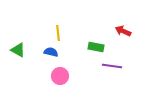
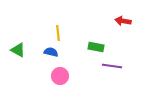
red arrow: moved 10 px up; rotated 14 degrees counterclockwise
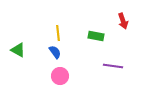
red arrow: rotated 119 degrees counterclockwise
green rectangle: moved 11 px up
blue semicircle: moved 4 px right; rotated 40 degrees clockwise
purple line: moved 1 px right
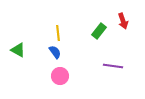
green rectangle: moved 3 px right, 5 px up; rotated 63 degrees counterclockwise
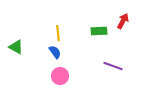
red arrow: rotated 133 degrees counterclockwise
green rectangle: rotated 49 degrees clockwise
green triangle: moved 2 px left, 3 px up
purple line: rotated 12 degrees clockwise
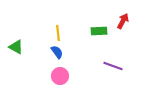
blue semicircle: moved 2 px right
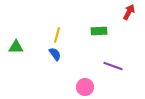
red arrow: moved 6 px right, 9 px up
yellow line: moved 1 px left, 2 px down; rotated 21 degrees clockwise
green triangle: rotated 28 degrees counterclockwise
blue semicircle: moved 2 px left, 2 px down
pink circle: moved 25 px right, 11 px down
